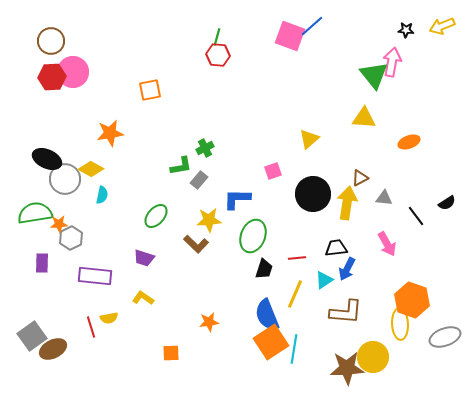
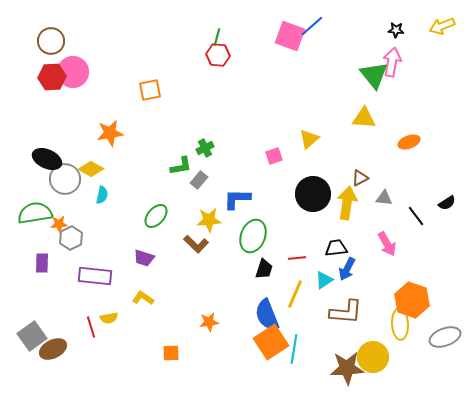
black star at (406, 30): moved 10 px left
pink square at (273, 171): moved 1 px right, 15 px up
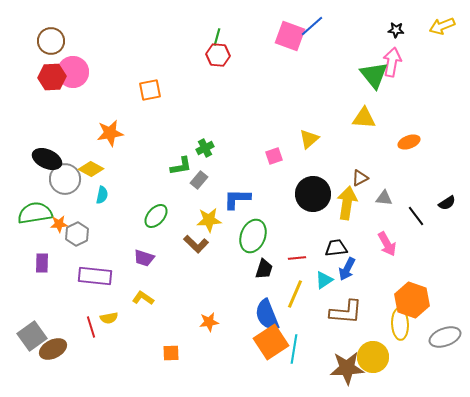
gray hexagon at (71, 238): moved 6 px right, 4 px up
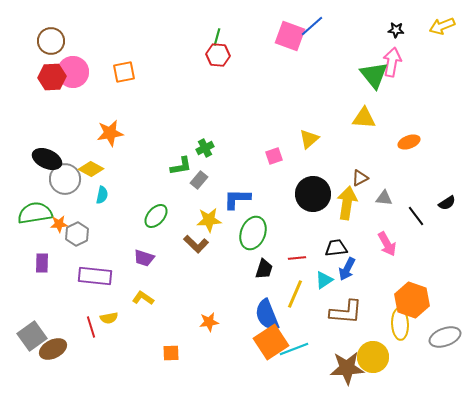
orange square at (150, 90): moved 26 px left, 18 px up
green ellipse at (253, 236): moved 3 px up
cyan line at (294, 349): rotated 60 degrees clockwise
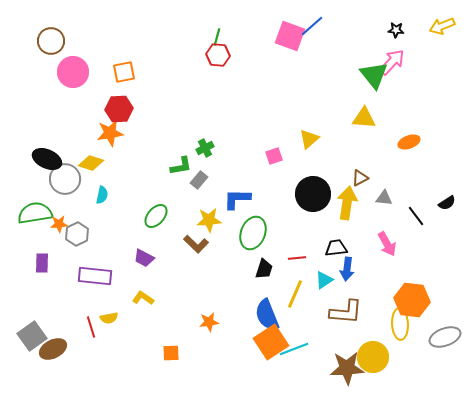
pink arrow at (392, 62): rotated 32 degrees clockwise
red hexagon at (52, 77): moved 67 px right, 32 px down
yellow diamond at (91, 169): moved 6 px up; rotated 10 degrees counterclockwise
purple trapezoid at (144, 258): rotated 10 degrees clockwise
blue arrow at (347, 269): rotated 20 degrees counterclockwise
orange hexagon at (412, 300): rotated 12 degrees counterclockwise
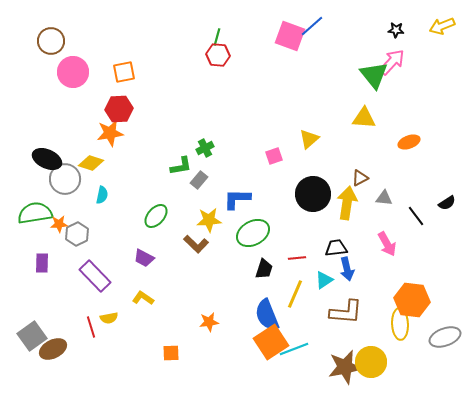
green ellipse at (253, 233): rotated 40 degrees clockwise
blue arrow at (347, 269): rotated 20 degrees counterclockwise
purple rectangle at (95, 276): rotated 40 degrees clockwise
yellow circle at (373, 357): moved 2 px left, 5 px down
brown star at (347, 368): moved 2 px left, 1 px up; rotated 8 degrees counterclockwise
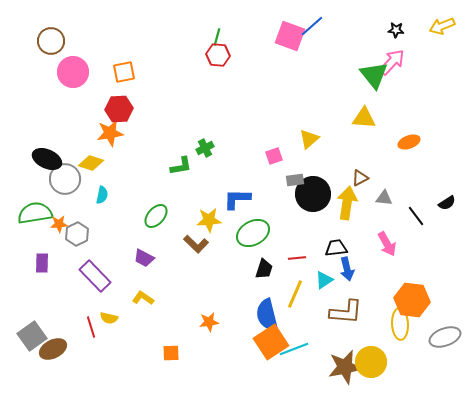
gray rectangle at (199, 180): moved 96 px right; rotated 42 degrees clockwise
blue semicircle at (267, 315): rotated 8 degrees clockwise
yellow semicircle at (109, 318): rotated 24 degrees clockwise
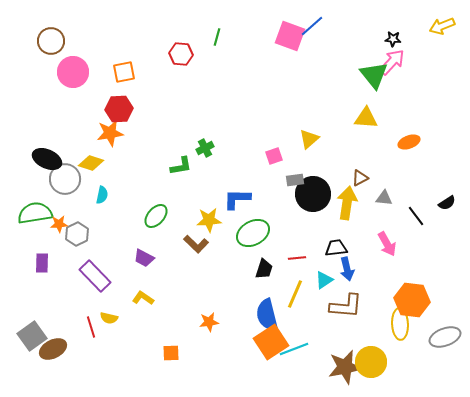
black star at (396, 30): moved 3 px left, 9 px down
red hexagon at (218, 55): moved 37 px left, 1 px up
yellow triangle at (364, 118): moved 2 px right
brown L-shape at (346, 312): moved 6 px up
